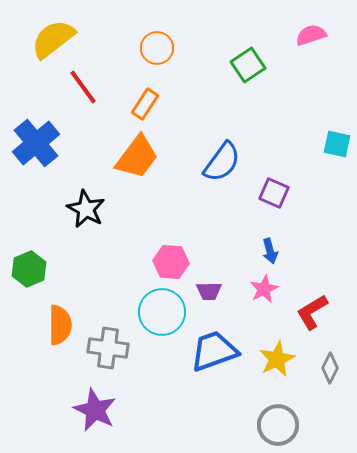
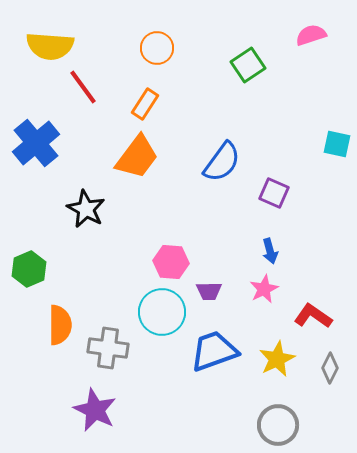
yellow semicircle: moved 3 px left, 7 px down; rotated 138 degrees counterclockwise
red L-shape: moved 1 px right, 4 px down; rotated 66 degrees clockwise
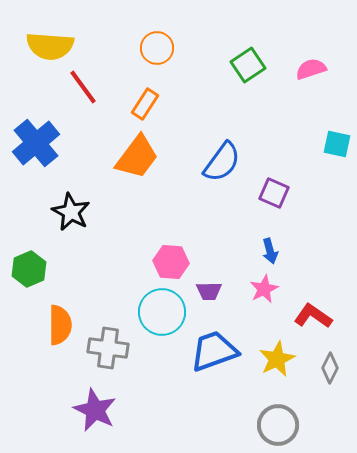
pink semicircle: moved 34 px down
black star: moved 15 px left, 3 px down
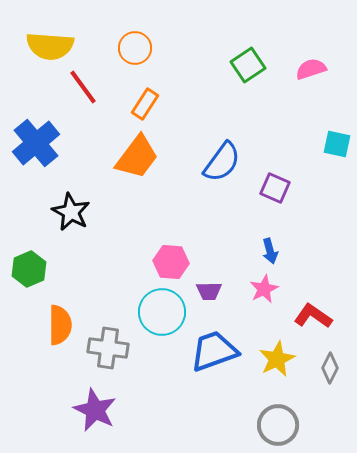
orange circle: moved 22 px left
purple square: moved 1 px right, 5 px up
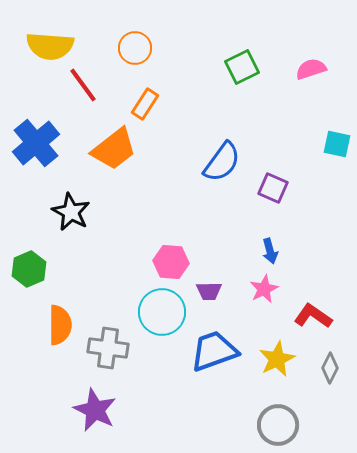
green square: moved 6 px left, 2 px down; rotated 8 degrees clockwise
red line: moved 2 px up
orange trapezoid: moved 23 px left, 8 px up; rotated 15 degrees clockwise
purple square: moved 2 px left
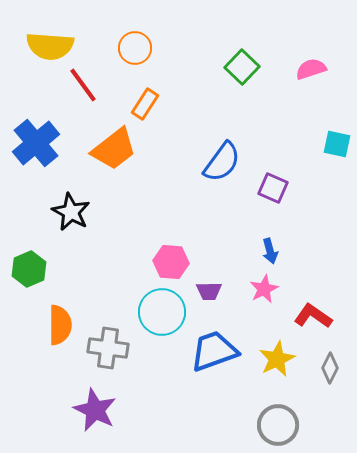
green square: rotated 20 degrees counterclockwise
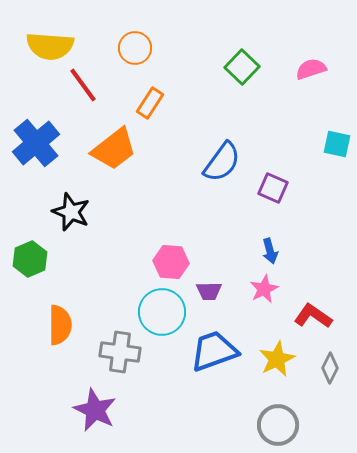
orange rectangle: moved 5 px right, 1 px up
black star: rotated 6 degrees counterclockwise
green hexagon: moved 1 px right, 10 px up
gray cross: moved 12 px right, 4 px down
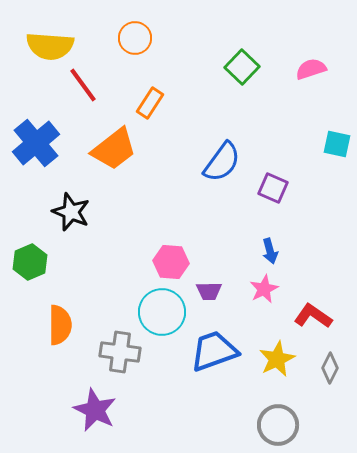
orange circle: moved 10 px up
green hexagon: moved 3 px down
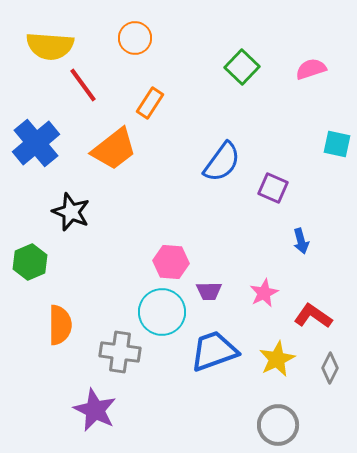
blue arrow: moved 31 px right, 10 px up
pink star: moved 4 px down
